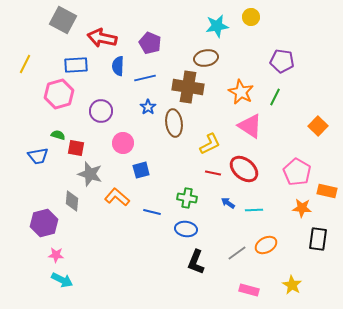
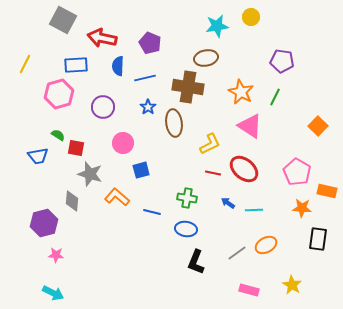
purple circle at (101, 111): moved 2 px right, 4 px up
green semicircle at (58, 135): rotated 16 degrees clockwise
cyan arrow at (62, 280): moved 9 px left, 13 px down
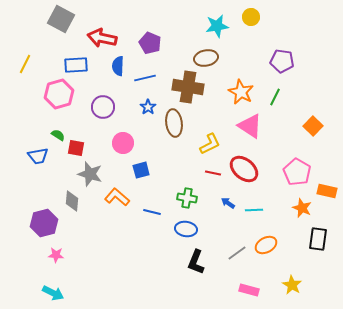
gray square at (63, 20): moved 2 px left, 1 px up
orange square at (318, 126): moved 5 px left
orange star at (302, 208): rotated 18 degrees clockwise
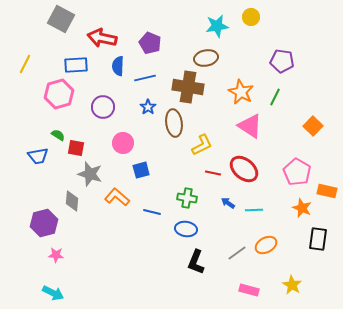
yellow L-shape at (210, 144): moved 8 px left, 1 px down
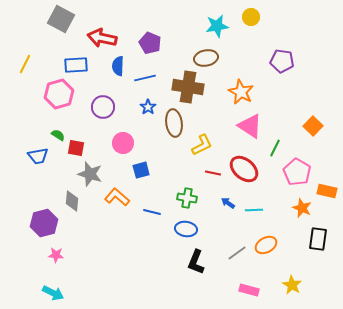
green line at (275, 97): moved 51 px down
